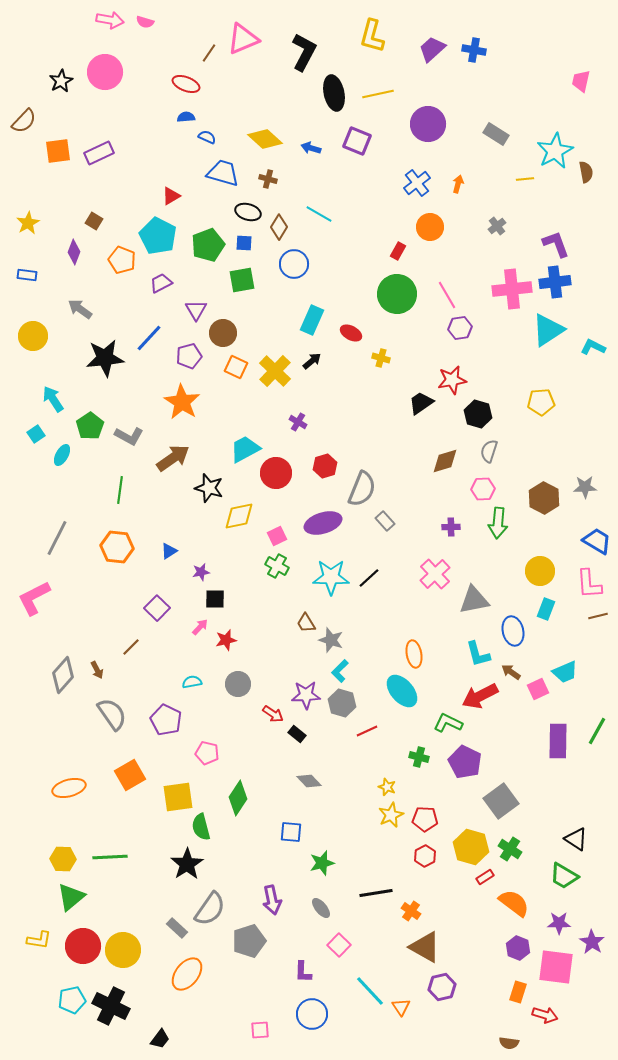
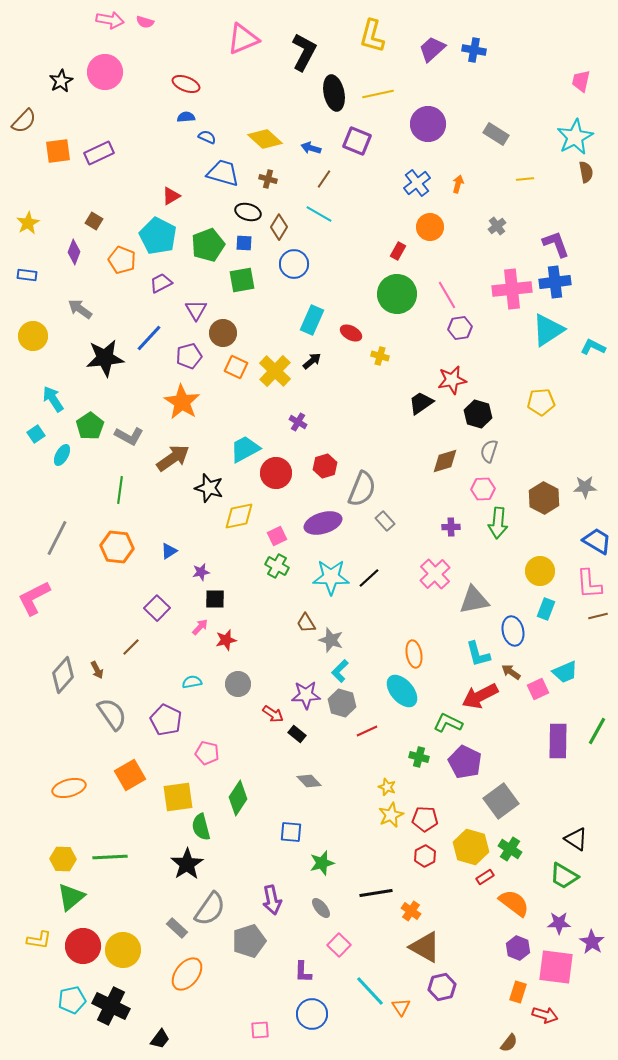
brown line at (209, 53): moved 115 px right, 126 px down
cyan star at (555, 151): moved 20 px right, 14 px up
yellow cross at (381, 358): moved 1 px left, 2 px up
brown semicircle at (509, 1043): rotated 60 degrees counterclockwise
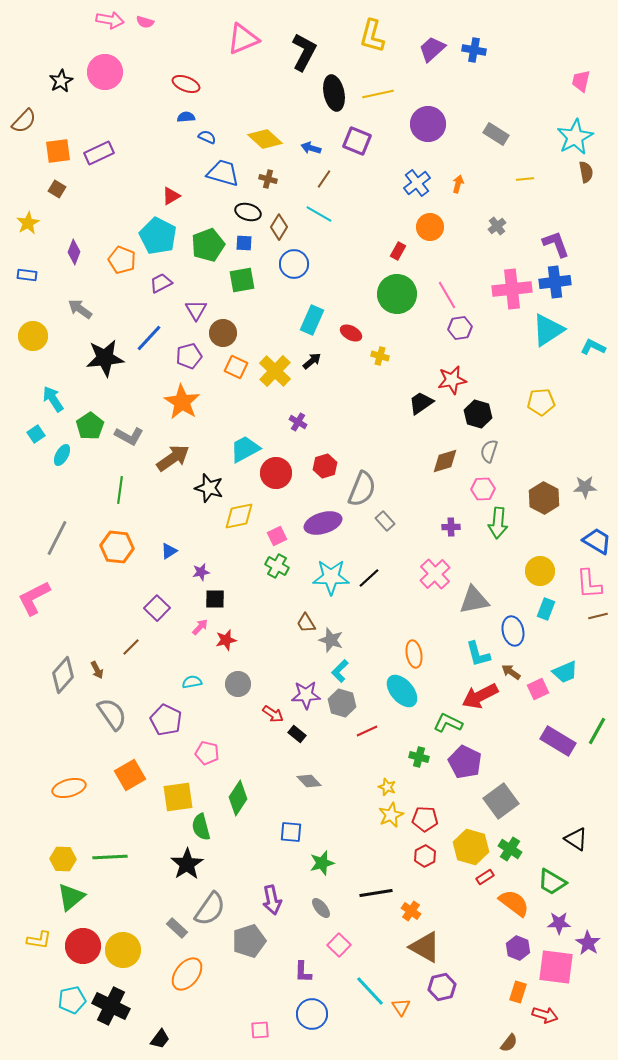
brown square at (94, 221): moved 37 px left, 32 px up
purple rectangle at (558, 741): rotated 60 degrees counterclockwise
green trapezoid at (564, 876): moved 12 px left, 6 px down
purple star at (592, 942): moved 4 px left, 1 px down
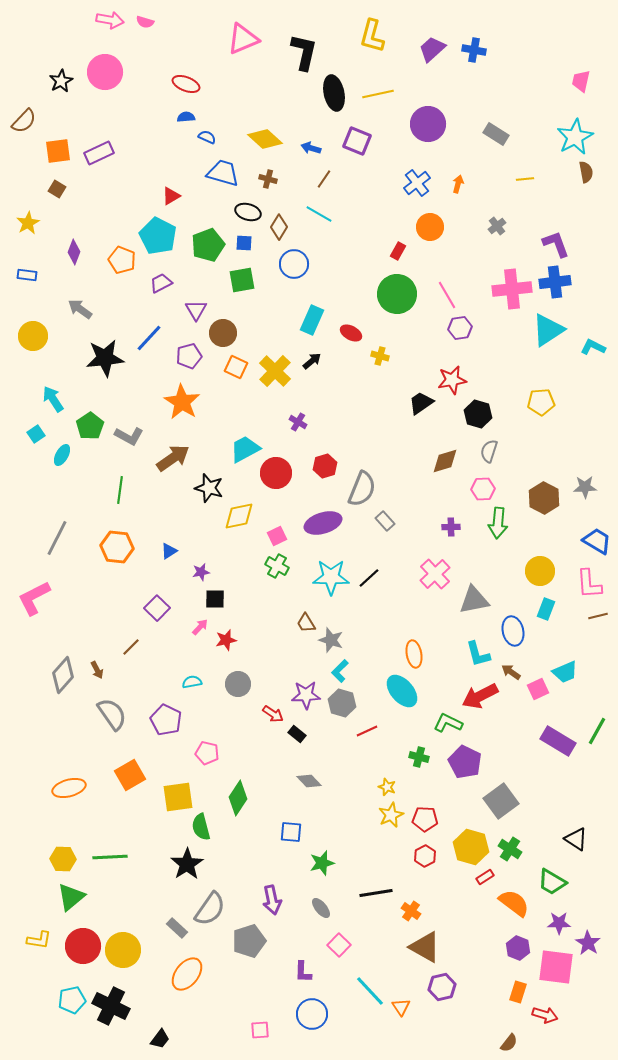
black L-shape at (304, 52): rotated 15 degrees counterclockwise
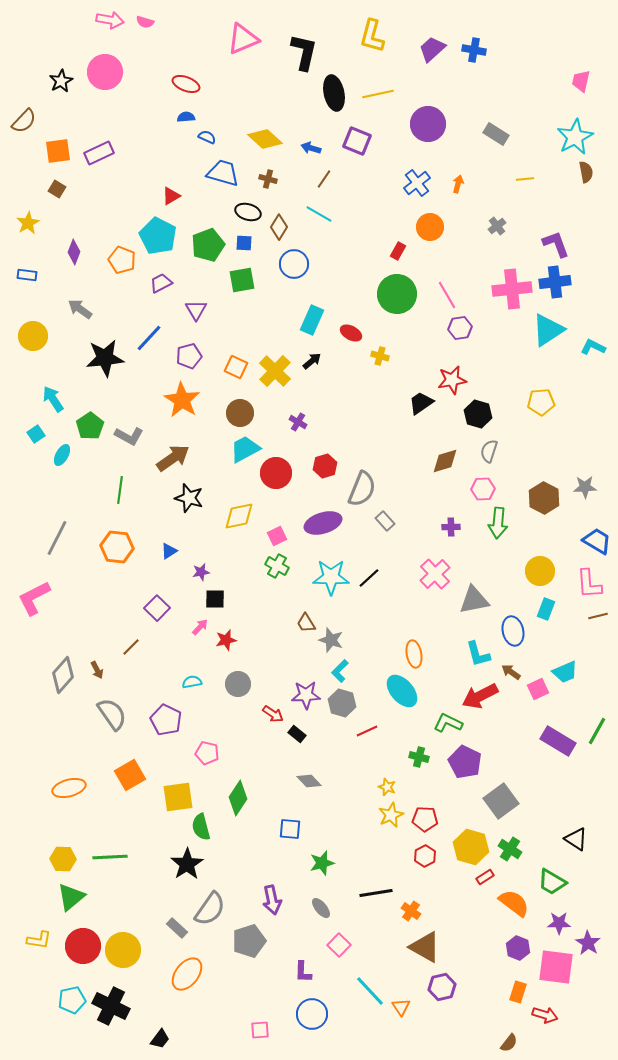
brown circle at (223, 333): moved 17 px right, 80 px down
orange star at (182, 402): moved 2 px up
black star at (209, 488): moved 20 px left, 10 px down
blue square at (291, 832): moved 1 px left, 3 px up
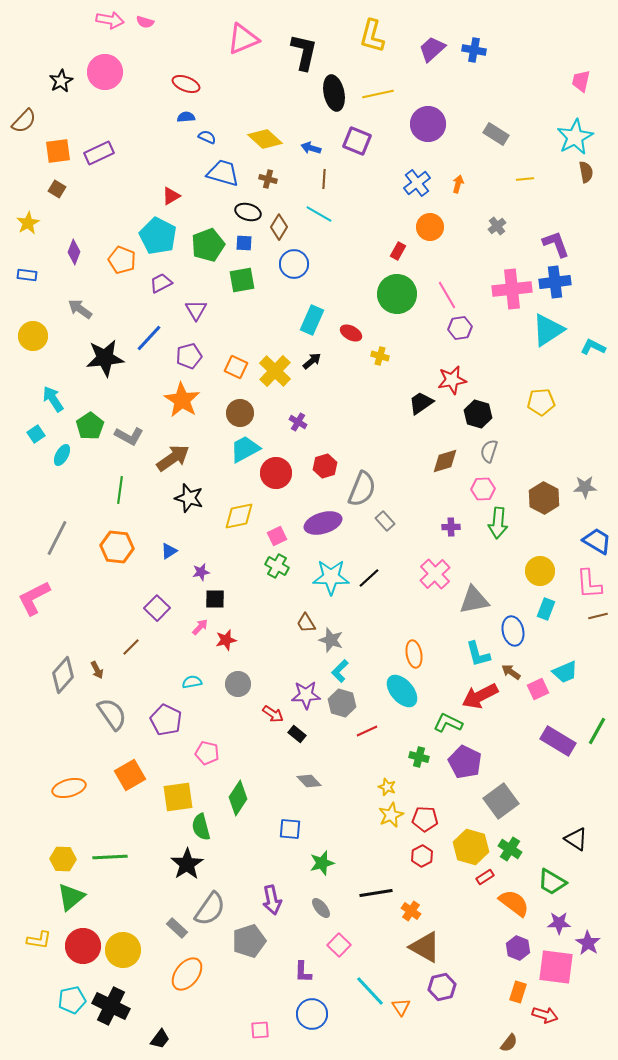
brown line at (324, 179): rotated 30 degrees counterclockwise
red hexagon at (425, 856): moved 3 px left
